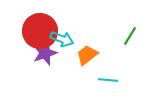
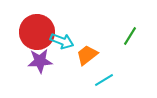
red circle: moved 3 px left, 1 px down
cyan arrow: moved 2 px down
purple star: moved 5 px left, 8 px down; rotated 15 degrees clockwise
cyan line: moved 4 px left; rotated 36 degrees counterclockwise
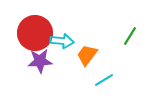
red circle: moved 2 px left, 1 px down
cyan arrow: rotated 15 degrees counterclockwise
orange trapezoid: rotated 15 degrees counterclockwise
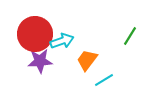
red circle: moved 1 px down
cyan arrow: rotated 25 degrees counterclockwise
orange trapezoid: moved 5 px down
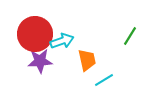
orange trapezoid: rotated 130 degrees clockwise
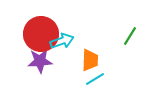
red circle: moved 6 px right
orange trapezoid: moved 3 px right; rotated 15 degrees clockwise
cyan line: moved 9 px left, 1 px up
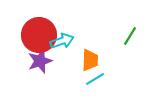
red circle: moved 2 px left, 1 px down
purple star: rotated 15 degrees counterclockwise
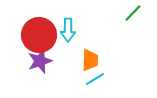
green line: moved 3 px right, 23 px up; rotated 12 degrees clockwise
cyan arrow: moved 6 px right, 11 px up; rotated 110 degrees clockwise
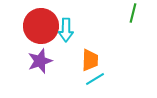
green line: rotated 30 degrees counterclockwise
cyan arrow: moved 2 px left
red circle: moved 2 px right, 9 px up
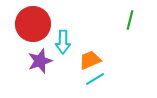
green line: moved 3 px left, 7 px down
red circle: moved 8 px left, 2 px up
cyan arrow: moved 3 px left, 12 px down
orange trapezoid: rotated 115 degrees counterclockwise
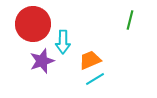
purple star: moved 2 px right
